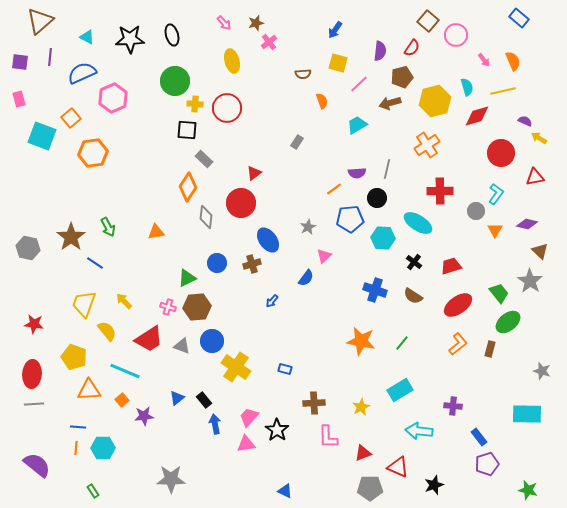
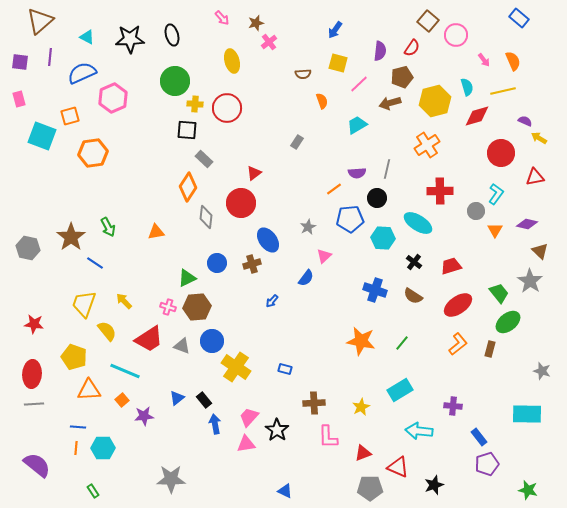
pink arrow at (224, 23): moved 2 px left, 5 px up
orange square at (71, 118): moved 1 px left, 2 px up; rotated 24 degrees clockwise
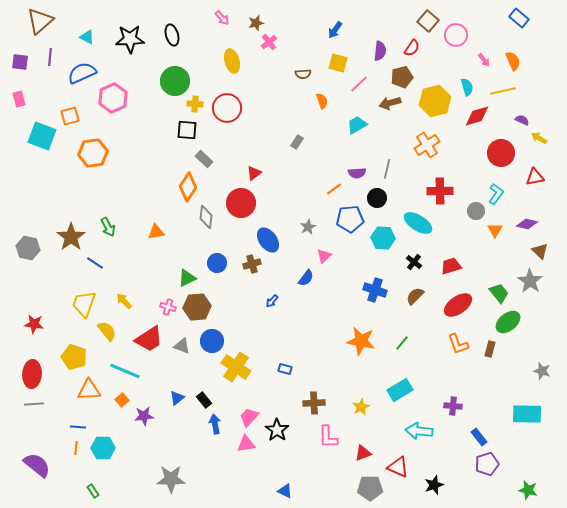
purple semicircle at (525, 121): moved 3 px left, 1 px up
brown semicircle at (413, 296): moved 2 px right; rotated 102 degrees clockwise
orange L-shape at (458, 344): rotated 110 degrees clockwise
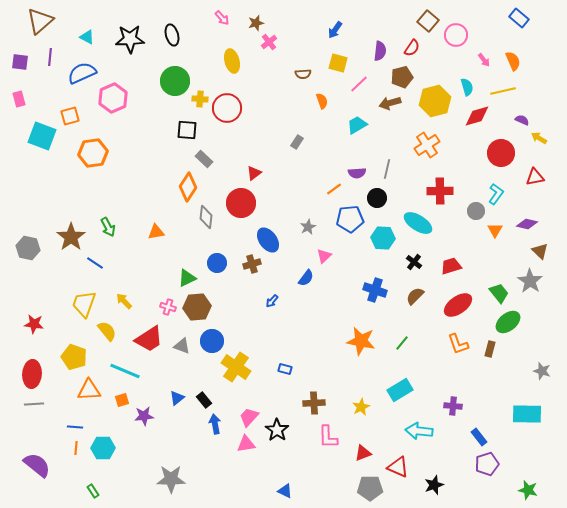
yellow cross at (195, 104): moved 5 px right, 5 px up
orange square at (122, 400): rotated 24 degrees clockwise
blue line at (78, 427): moved 3 px left
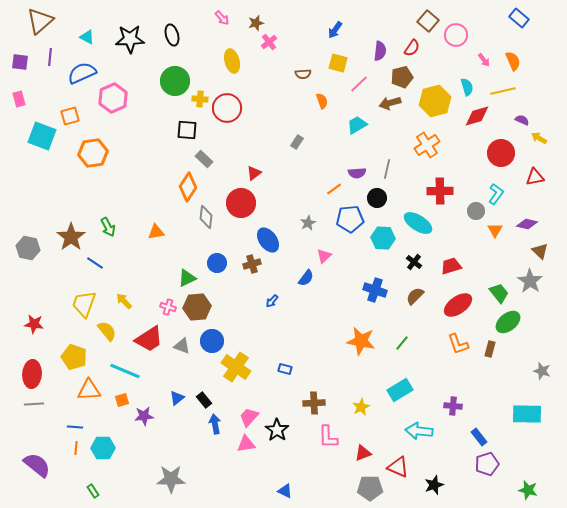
gray star at (308, 227): moved 4 px up
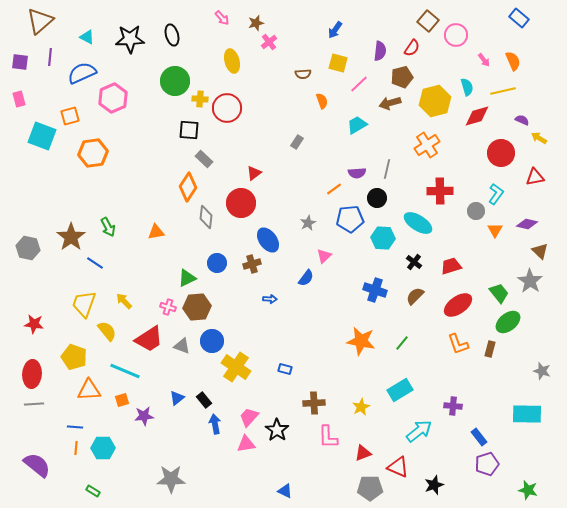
black square at (187, 130): moved 2 px right
blue arrow at (272, 301): moved 2 px left, 2 px up; rotated 128 degrees counterclockwise
cyan arrow at (419, 431): rotated 136 degrees clockwise
green rectangle at (93, 491): rotated 24 degrees counterclockwise
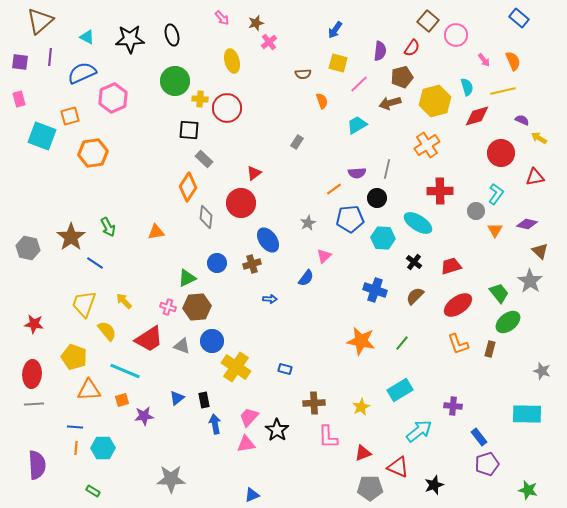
black rectangle at (204, 400): rotated 28 degrees clockwise
purple semicircle at (37, 465): rotated 48 degrees clockwise
blue triangle at (285, 491): moved 33 px left, 4 px down; rotated 49 degrees counterclockwise
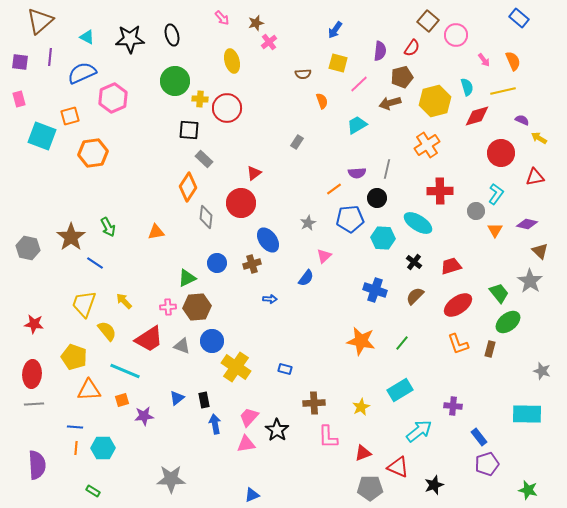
pink cross at (168, 307): rotated 21 degrees counterclockwise
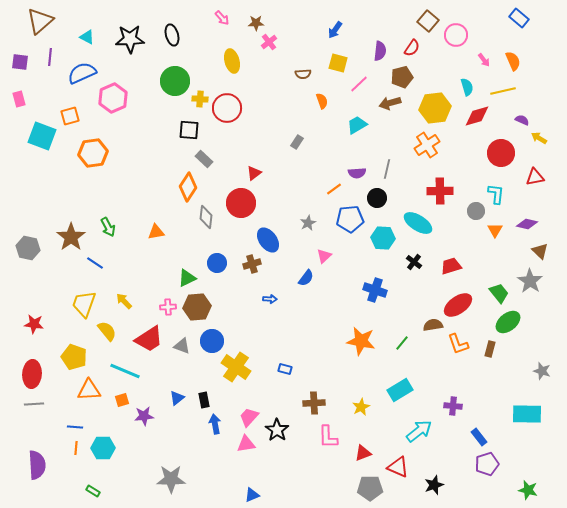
brown star at (256, 23): rotated 14 degrees clockwise
yellow hexagon at (435, 101): moved 7 px down; rotated 8 degrees clockwise
cyan L-shape at (496, 194): rotated 30 degrees counterclockwise
brown semicircle at (415, 296): moved 18 px right, 29 px down; rotated 36 degrees clockwise
